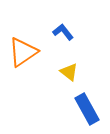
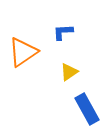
blue L-shape: rotated 55 degrees counterclockwise
yellow triangle: rotated 48 degrees clockwise
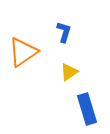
blue L-shape: moved 1 px right; rotated 110 degrees clockwise
blue rectangle: rotated 12 degrees clockwise
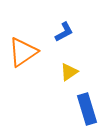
blue L-shape: rotated 45 degrees clockwise
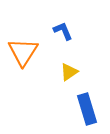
blue L-shape: moved 1 px left, 1 px up; rotated 85 degrees counterclockwise
orange triangle: rotated 24 degrees counterclockwise
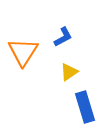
blue L-shape: moved 6 px down; rotated 85 degrees clockwise
blue rectangle: moved 2 px left, 2 px up
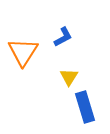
yellow triangle: moved 5 px down; rotated 24 degrees counterclockwise
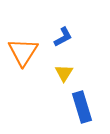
yellow triangle: moved 5 px left, 4 px up
blue rectangle: moved 3 px left
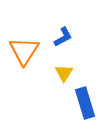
orange triangle: moved 1 px right, 1 px up
blue rectangle: moved 3 px right, 4 px up
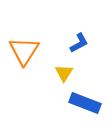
blue L-shape: moved 16 px right, 6 px down
blue rectangle: rotated 52 degrees counterclockwise
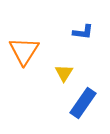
blue L-shape: moved 4 px right, 11 px up; rotated 35 degrees clockwise
blue rectangle: moved 2 px left; rotated 76 degrees counterclockwise
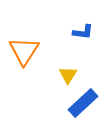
yellow triangle: moved 4 px right, 2 px down
blue rectangle: rotated 12 degrees clockwise
